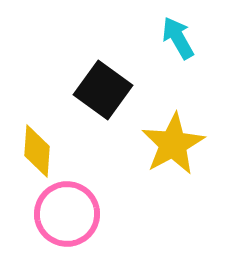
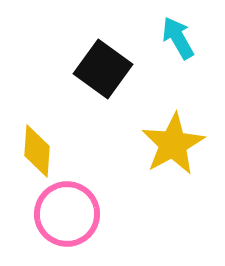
black square: moved 21 px up
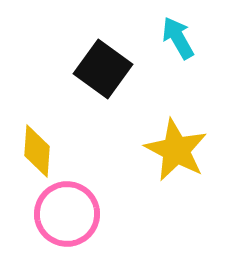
yellow star: moved 3 px right, 6 px down; rotated 16 degrees counterclockwise
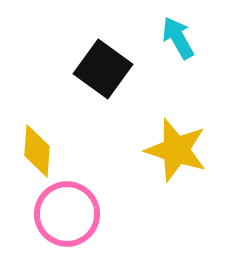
yellow star: rotated 10 degrees counterclockwise
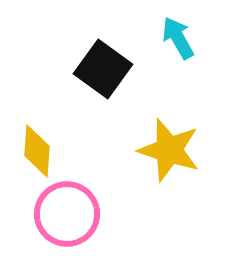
yellow star: moved 7 px left
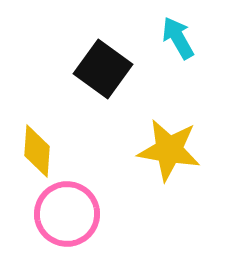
yellow star: rotated 8 degrees counterclockwise
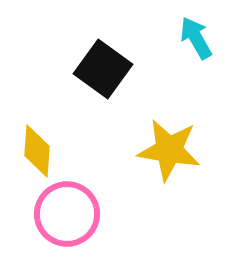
cyan arrow: moved 18 px right
